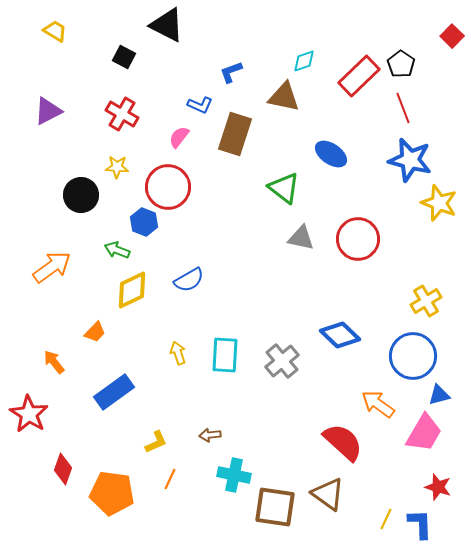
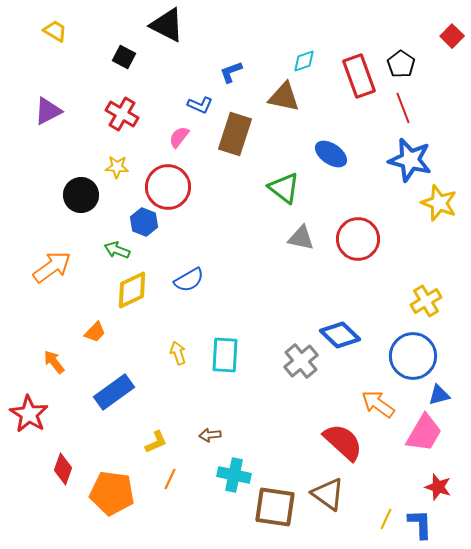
red rectangle at (359, 76): rotated 66 degrees counterclockwise
gray cross at (282, 361): moved 19 px right
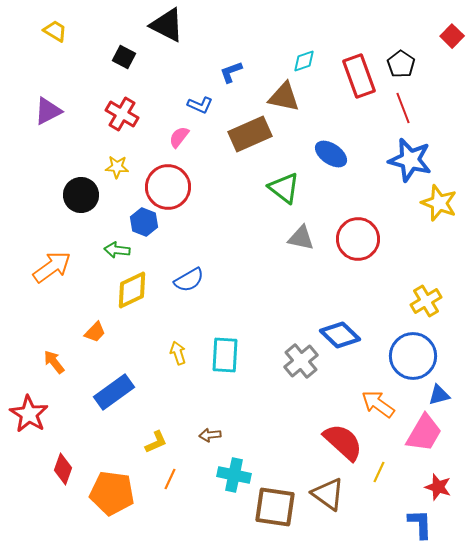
brown rectangle at (235, 134): moved 15 px right; rotated 48 degrees clockwise
green arrow at (117, 250): rotated 15 degrees counterclockwise
yellow line at (386, 519): moved 7 px left, 47 px up
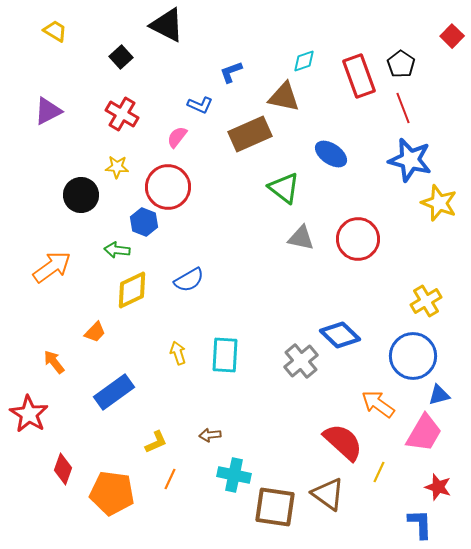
black square at (124, 57): moved 3 px left; rotated 20 degrees clockwise
pink semicircle at (179, 137): moved 2 px left
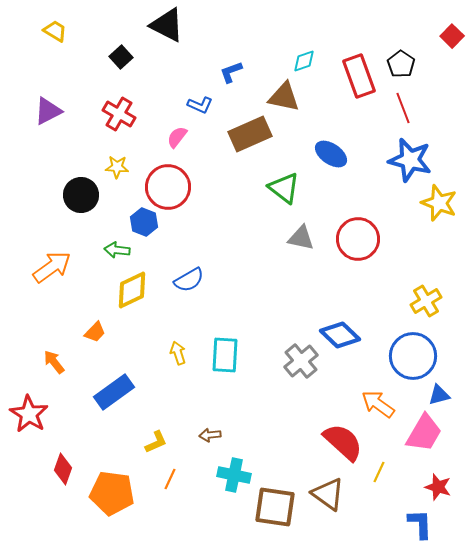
red cross at (122, 114): moved 3 px left
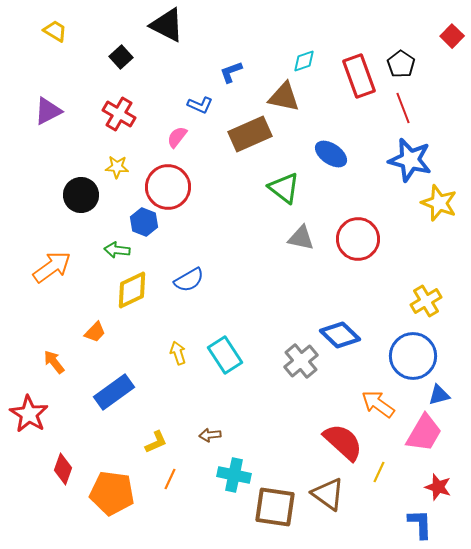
cyan rectangle at (225, 355): rotated 36 degrees counterclockwise
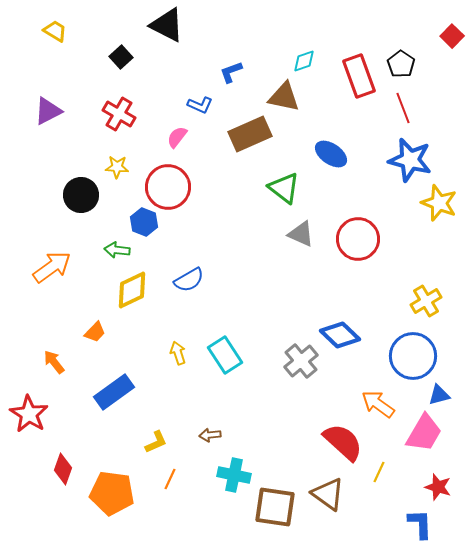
gray triangle at (301, 238): moved 4 px up; rotated 12 degrees clockwise
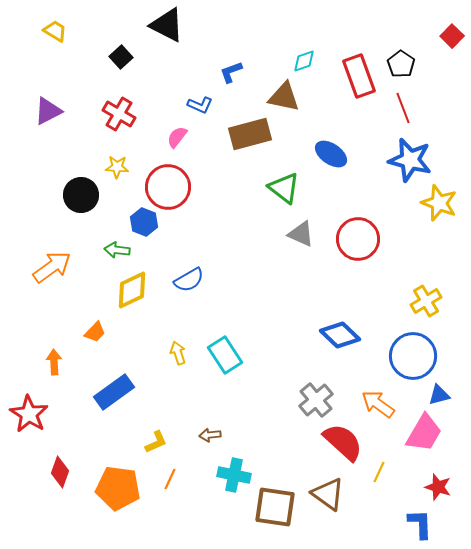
brown rectangle at (250, 134): rotated 9 degrees clockwise
gray cross at (301, 361): moved 15 px right, 39 px down
orange arrow at (54, 362): rotated 35 degrees clockwise
red diamond at (63, 469): moved 3 px left, 3 px down
orange pentagon at (112, 493): moved 6 px right, 5 px up
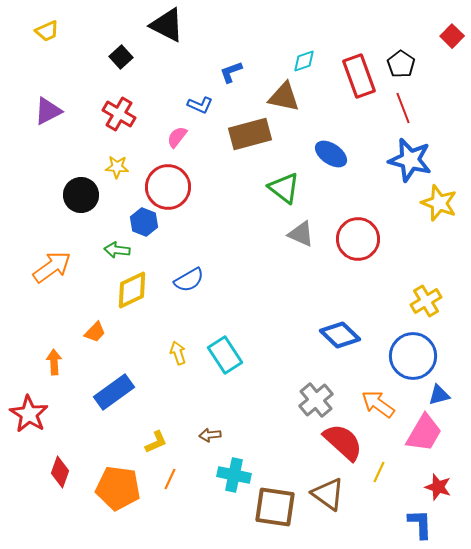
yellow trapezoid at (55, 31): moved 8 px left; rotated 125 degrees clockwise
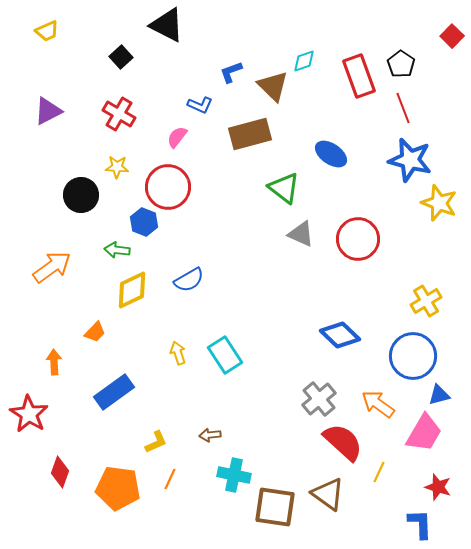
brown triangle at (284, 97): moved 11 px left, 11 px up; rotated 32 degrees clockwise
gray cross at (316, 400): moved 3 px right, 1 px up
